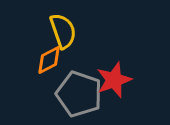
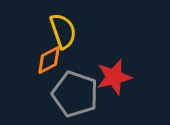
red star: moved 3 px up; rotated 6 degrees clockwise
gray pentagon: moved 4 px left
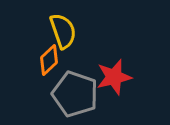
orange diamond: rotated 16 degrees counterclockwise
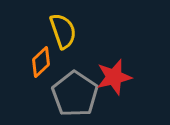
orange diamond: moved 8 px left, 2 px down
gray pentagon: rotated 15 degrees clockwise
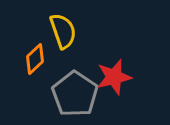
orange diamond: moved 6 px left, 3 px up
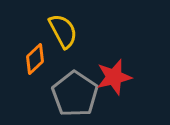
yellow semicircle: rotated 9 degrees counterclockwise
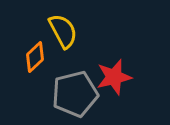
orange diamond: moved 2 px up
gray pentagon: rotated 24 degrees clockwise
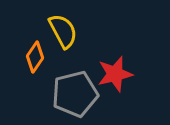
orange diamond: rotated 12 degrees counterclockwise
red star: moved 1 px right, 3 px up
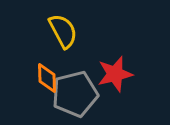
orange diamond: moved 12 px right, 21 px down; rotated 36 degrees counterclockwise
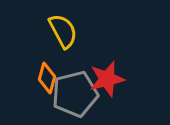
red star: moved 8 px left, 5 px down
orange diamond: rotated 16 degrees clockwise
